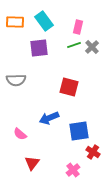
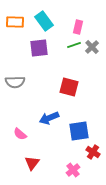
gray semicircle: moved 1 px left, 2 px down
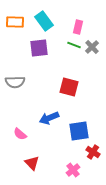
green line: rotated 40 degrees clockwise
red triangle: rotated 21 degrees counterclockwise
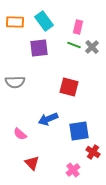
blue arrow: moved 1 px left, 1 px down
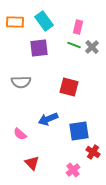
gray semicircle: moved 6 px right
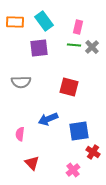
green line: rotated 16 degrees counterclockwise
pink semicircle: rotated 56 degrees clockwise
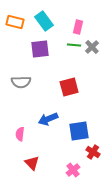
orange rectangle: rotated 12 degrees clockwise
purple square: moved 1 px right, 1 px down
red square: rotated 30 degrees counterclockwise
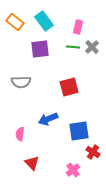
orange rectangle: rotated 24 degrees clockwise
green line: moved 1 px left, 2 px down
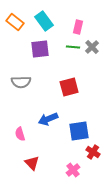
pink semicircle: rotated 24 degrees counterclockwise
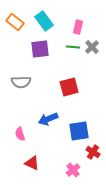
red triangle: rotated 21 degrees counterclockwise
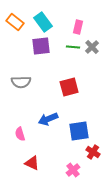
cyan rectangle: moved 1 px left, 1 px down
purple square: moved 1 px right, 3 px up
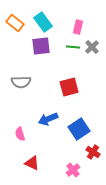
orange rectangle: moved 1 px down
blue square: moved 2 px up; rotated 25 degrees counterclockwise
